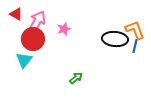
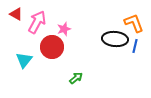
orange L-shape: moved 1 px left, 7 px up
red circle: moved 19 px right, 8 px down
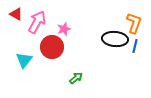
orange L-shape: rotated 40 degrees clockwise
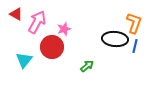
green arrow: moved 11 px right, 12 px up
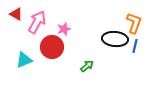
cyan triangle: rotated 30 degrees clockwise
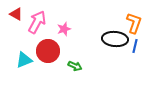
red circle: moved 4 px left, 4 px down
green arrow: moved 12 px left; rotated 64 degrees clockwise
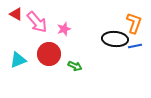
pink arrow: rotated 110 degrees clockwise
blue line: rotated 64 degrees clockwise
red circle: moved 1 px right, 3 px down
cyan triangle: moved 6 px left
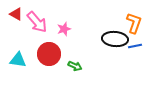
cyan triangle: rotated 30 degrees clockwise
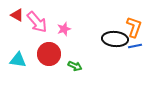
red triangle: moved 1 px right, 1 px down
orange L-shape: moved 4 px down
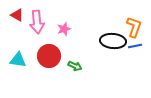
pink arrow: rotated 35 degrees clockwise
black ellipse: moved 2 px left, 2 px down
red circle: moved 2 px down
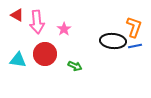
pink star: rotated 16 degrees counterclockwise
red circle: moved 4 px left, 2 px up
